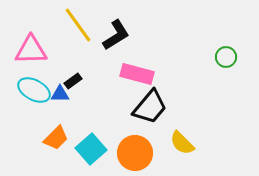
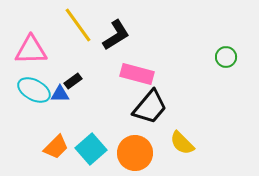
orange trapezoid: moved 9 px down
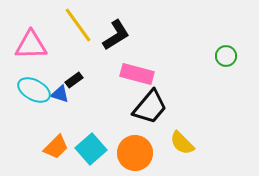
pink triangle: moved 5 px up
green circle: moved 1 px up
black rectangle: moved 1 px right, 1 px up
blue triangle: rotated 18 degrees clockwise
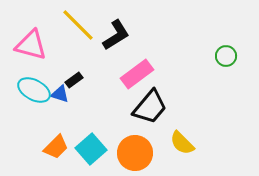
yellow line: rotated 9 degrees counterclockwise
pink triangle: rotated 16 degrees clockwise
pink rectangle: rotated 52 degrees counterclockwise
